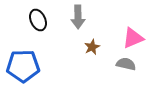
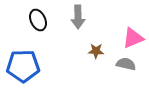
brown star: moved 4 px right, 4 px down; rotated 28 degrees clockwise
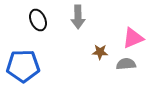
brown star: moved 4 px right, 1 px down
gray semicircle: rotated 18 degrees counterclockwise
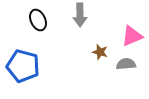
gray arrow: moved 2 px right, 2 px up
pink triangle: moved 1 px left, 2 px up
brown star: rotated 14 degrees clockwise
blue pentagon: rotated 16 degrees clockwise
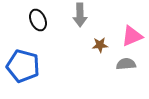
brown star: moved 7 px up; rotated 21 degrees counterclockwise
